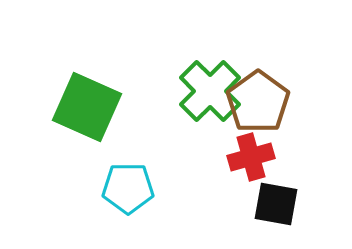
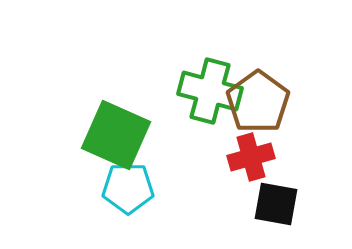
green cross: rotated 30 degrees counterclockwise
green square: moved 29 px right, 28 px down
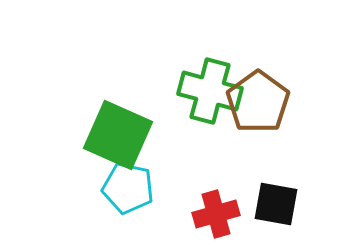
green square: moved 2 px right
red cross: moved 35 px left, 57 px down
cyan pentagon: rotated 12 degrees clockwise
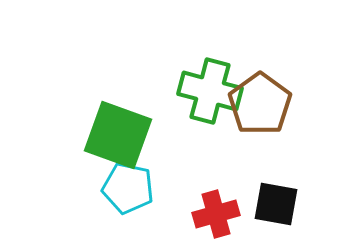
brown pentagon: moved 2 px right, 2 px down
green square: rotated 4 degrees counterclockwise
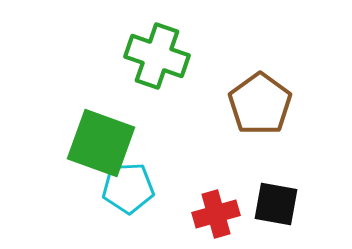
green cross: moved 53 px left, 35 px up; rotated 4 degrees clockwise
green square: moved 17 px left, 8 px down
cyan pentagon: rotated 15 degrees counterclockwise
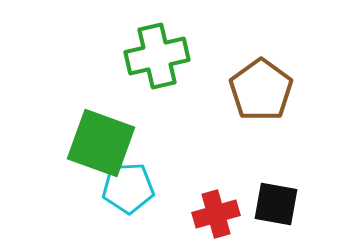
green cross: rotated 32 degrees counterclockwise
brown pentagon: moved 1 px right, 14 px up
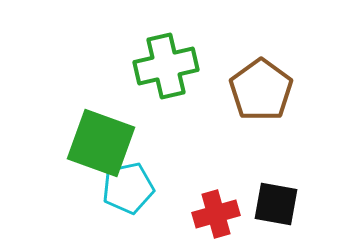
green cross: moved 9 px right, 10 px down
cyan pentagon: rotated 9 degrees counterclockwise
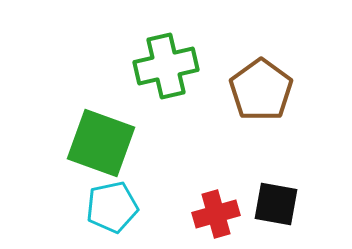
cyan pentagon: moved 16 px left, 19 px down
